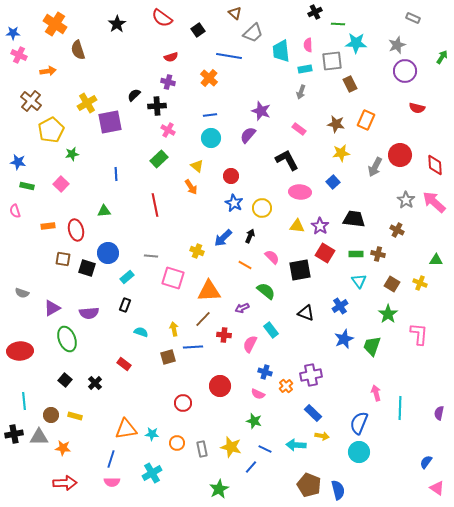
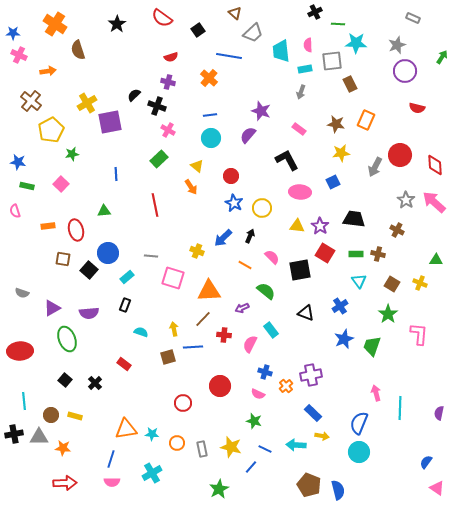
black cross at (157, 106): rotated 24 degrees clockwise
blue square at (333, 182): rotated 16 degrees clockwise
black square at (87, 268): moved 2 px right, 2 px down; rotated 24 degrees clockwise
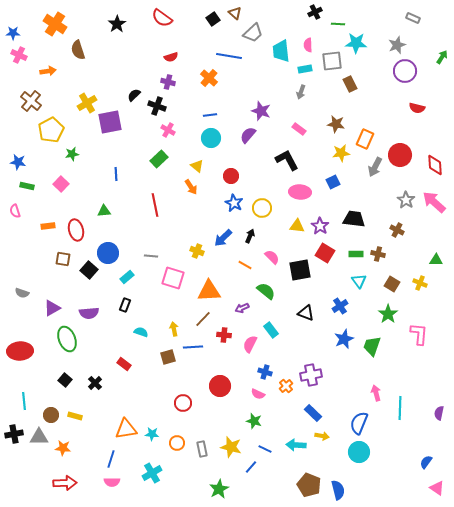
black square at (198, 30): moved 15 px right, 11 px up
orange rectangle at (366, 120): moved 1 px left, 19 px down
